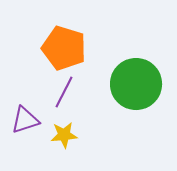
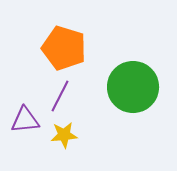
green circle: moved 3 px left, 3 px down
purple line: moved 4 px left, 4 px down
purple triangle: rotated 12 degrees clockwise
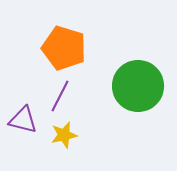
green circle: moved 5 px right, 1 px up
purple triangle: moved 2 px left; rotated 20 degrees clockwise
yellow star: rotated 8 degrees counterclockwise
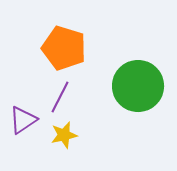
purple line: moved 1 px down
purple triangle: rotated 48 degrees counterclockwise
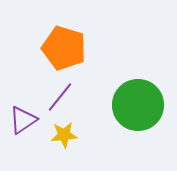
green circle: moved 19 px down
purple line: rotated 12 degrees clockwise
yellow star: rotated 8 degrees clockwise
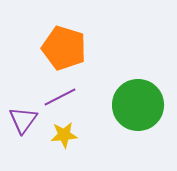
purple line: rotated 24 degrees clockwise
purple triangle: rotated 20 degrees counterclockwise
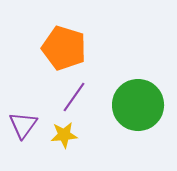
purple line: moved 14 px right; rotated 28 degrees counterclockwise
purple triangle: moved 5 px down
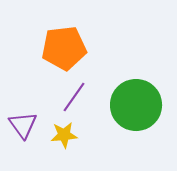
orange pentagon: rotated 24 degrees counterclockwise
green circle: moved 2 px left
purple triangle: rotated 12 degrees counterclockwise
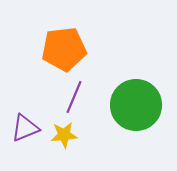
orange pentagon: moved 1 px down
purple line: rotated 12 degrees counterclockwise
purple triangle: moved 2 px right, 3 px down; rotated 44 degrees clockwise
